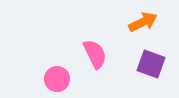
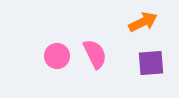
purple square: moved 1 px up; rotated 24 degrees counterclockwise
pink circle: moved 23 px up
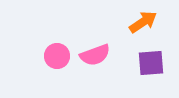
orange arrow: rotated 8 degrees counterclockwise
pink semicircle: moved 1 px down; rotated 96 degrees clockwise
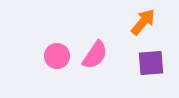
orange arrow: rotated 16 degrees counterclockwise
pink semicircle: rotated 36 degrees counterclockwise
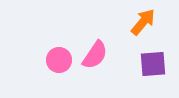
pink circle: moved 2 px right, 4 px down
purple square: moved 2 px right, 1 px down
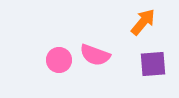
pink semicircle: rotated 76 degrees clockwise
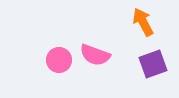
orange arrow: rotated 68 degrees counterclockwise
purple square: rotated 16 degrees counterclockwise
